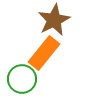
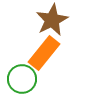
brown star: moved 2 px left
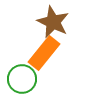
brown star: moved 1 px right, 2 px down; rotated 20 degrees counterclockwise
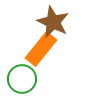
orange rectangle: moved 3 px left, 4 px up
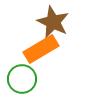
orange rectangle: rotated 20 degrees clockwise
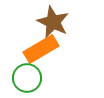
green circle: moved 5 px right, 1 px up
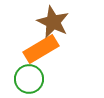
green circle: moved 2 px right, 1 px down
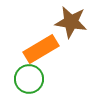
brown star: moved 18 px right; rotated 16 degrees counterclockwise
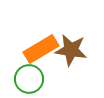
brown star: moved 28 px down
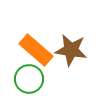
orange rectangle: moved 5 px left, 1 px down; rotated 72 degrees clockwise
